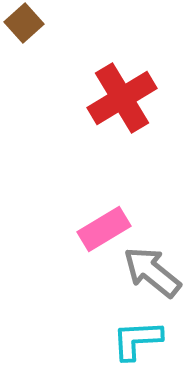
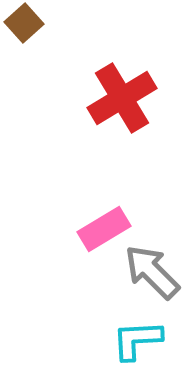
gray arrow: rotated 6 degrees clockwise
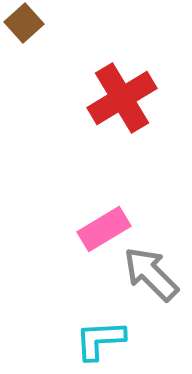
gray arrow: moved 1 px left, 2 px down
cyan L-shape: moved 37 px left
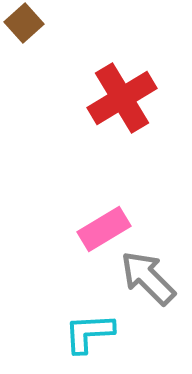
gray arrow: moved 3 px left, 4 px down
cyan L-shape: moved 11 px left, 7 px up
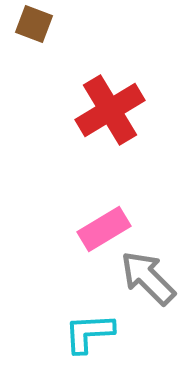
brown square: moved 10 px right, 1 px down; rotated 27 degrees counterclockwise
red cross: moved 12 px left, 12 px down
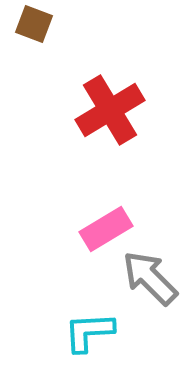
pink rectangle: moved 2 px right
gray arrow: moved 2 px right
cyan L-shape: moved 1 px up
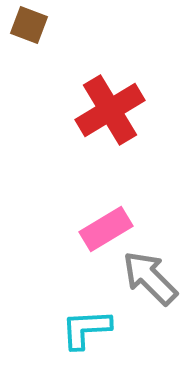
brown square: moved 5 px left, 1 px down
cyan L-shape: moved 3 px left, 3 px up
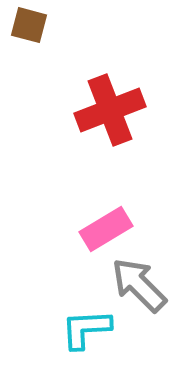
brown square: rotated 6 degrees counterclockwise
red cross: rotated 10 degrees clockwise
gray arrow: moved 11 px left, 7 px down
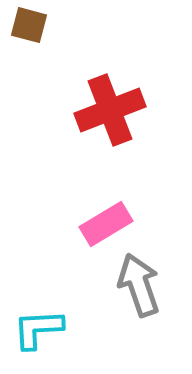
pink rectangle: moved 5 px up
gray arrow: rotated 26 degrees clockwise
cyan L-shape: moved 48 px left
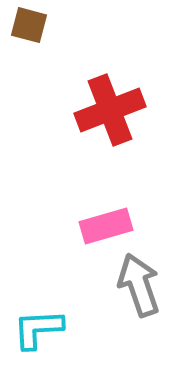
pink rectangle: moved 2 px down; rotated 15 degrees clockwise
